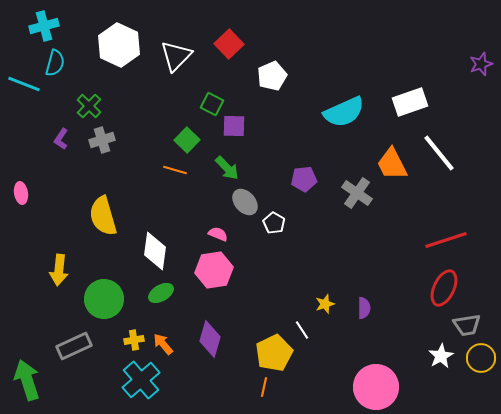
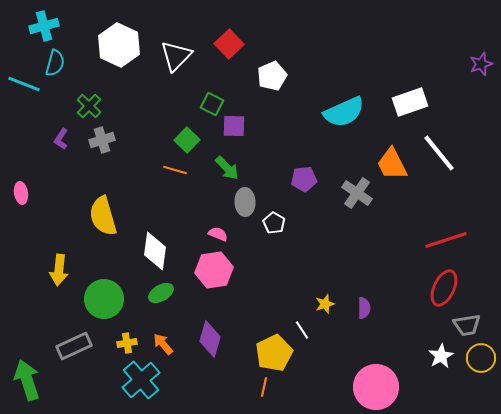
gray ellipse at (245, 202): rotated 40 degrees clockwise
yellow cross at (134, 340): moved 7 px left, 3 px down
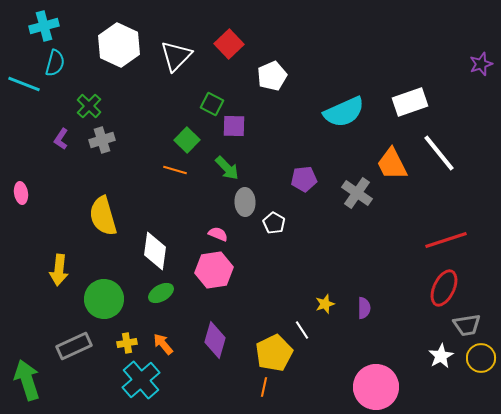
purple diamond at (210, 339): moved 5 px right, 1 px down
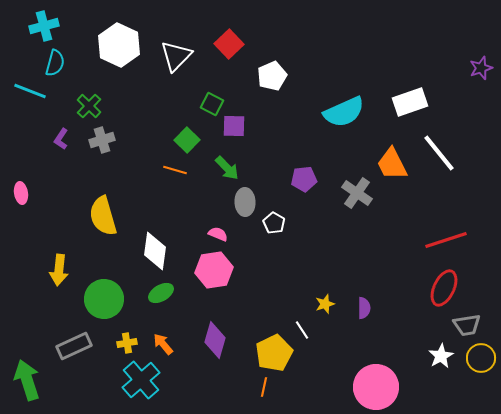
purple star at (481, 64): moved 4 px down
cyan line at (24, 84): moved 6 px right, 7 px down
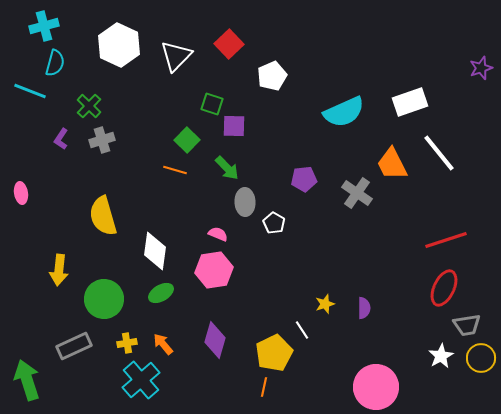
green square at (212, 104): rotated 10 degrees counterclockwise
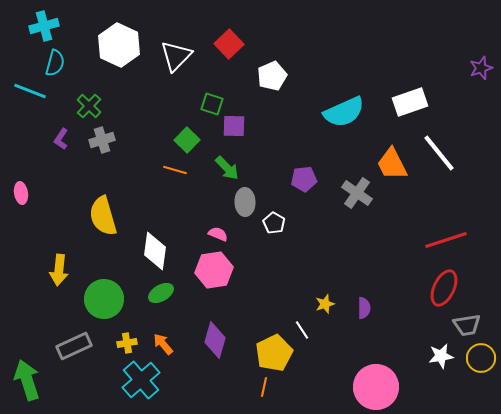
white star at (441, 356): rotated 20 degrees clockwise
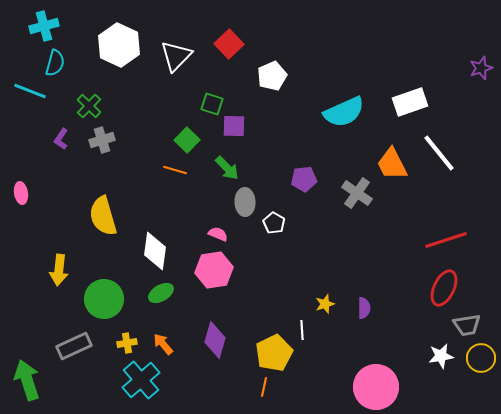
white line at (302, 330): rotated 30 degrees clockwise
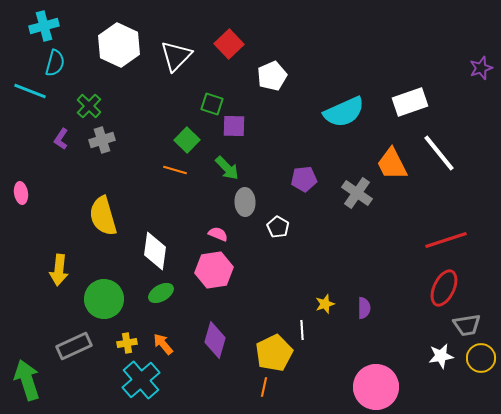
white pentagon at (274, 223): moved 4 px right, 4 px down
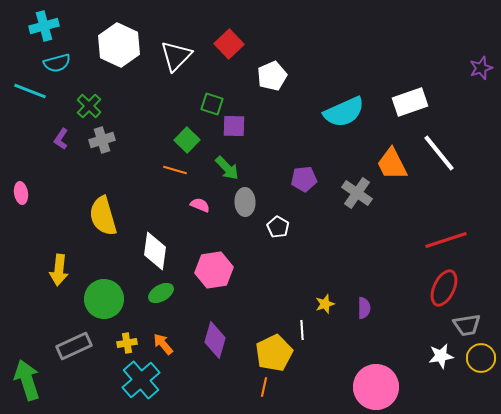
cyan semicircle at (55, 63): moved 2 px right; rotated 60 degrees clockwise
pink semicircle at (218, 234): moved 18 px left, 29 px up
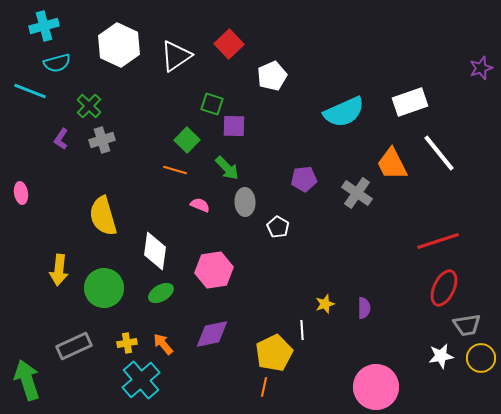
white triangle at (176, 56): rotated 12 degrees clockwise
red line at (446, 240): moved 8 px left, 1 px down
green circle at (104, 299): moved 11 px up
purple diamond at (215, 340): moved 3 px left, 6 px up; rotated 63 degrees clockwise
